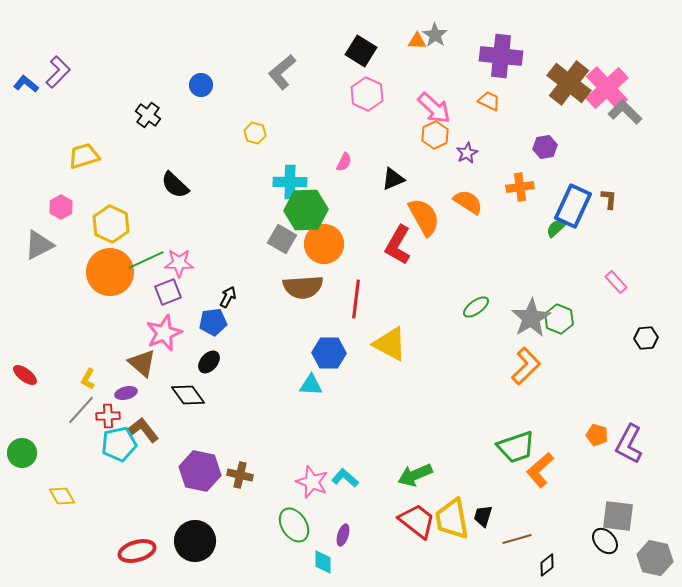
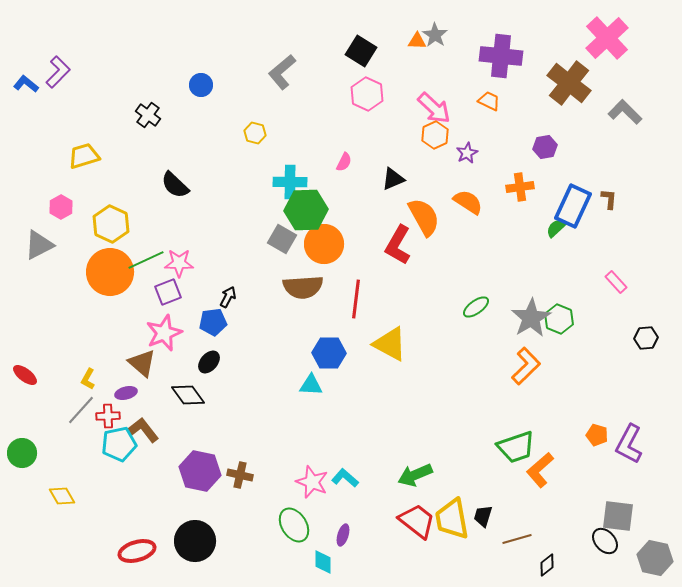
pink cross at (607, 88): moved 50 px up
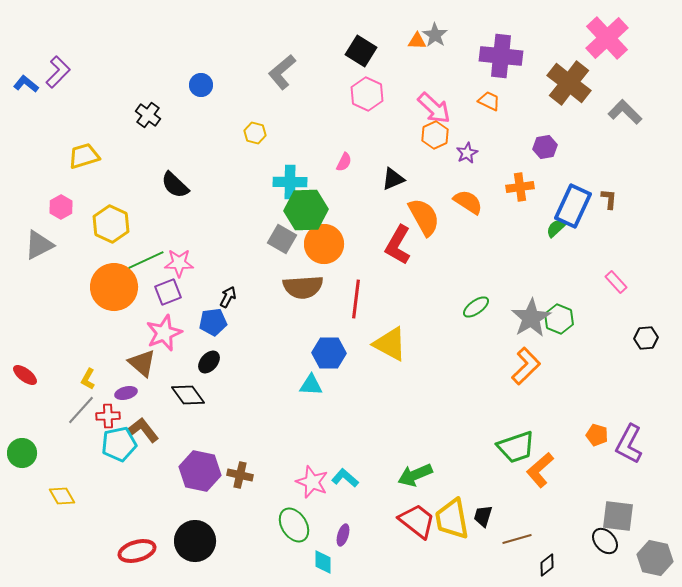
orange circle at (110, 272): moved 4 px right, 15 px down
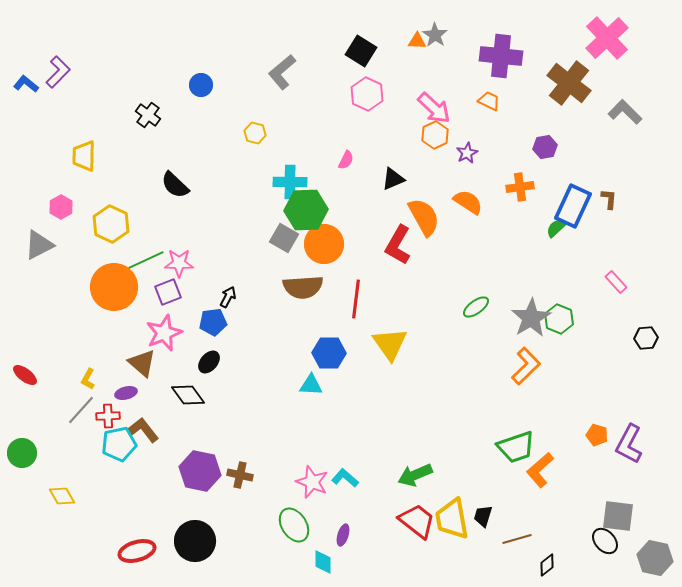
yellow trapezoid at (84, 156): rotated 72 degrees counterclockwise
pink semicircle at (344, 162): moved 2 px right, 2 px up
gray square at (282, 239): moved 2 px right, 1 px up
yellow triangle at (390, 344): rotated 27 degrees clockwise
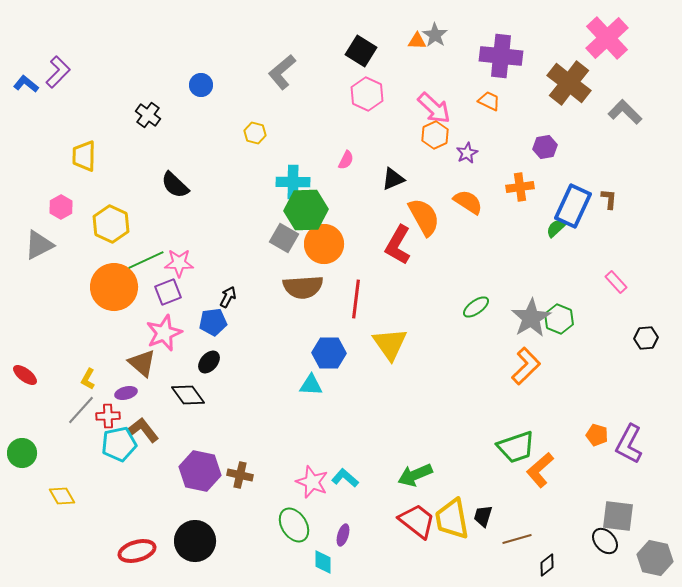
cyan cross at (290, 182): moved 3 px right
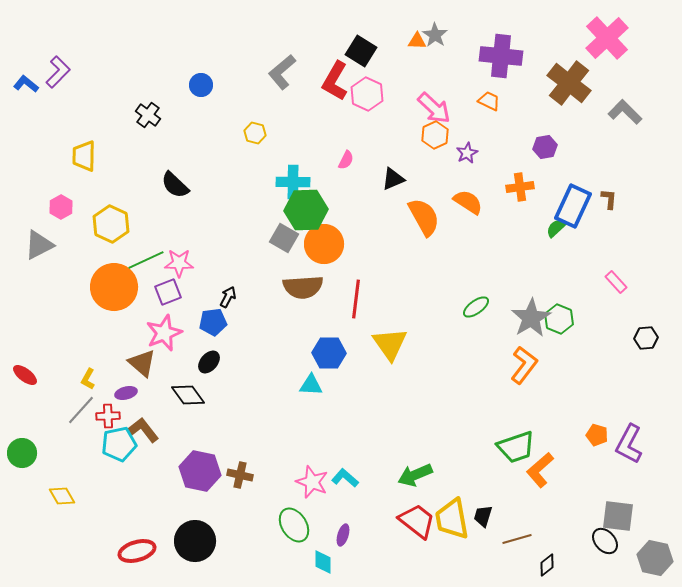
red L-shape at (398, 245): moved 63 px left, 164 px up
orange L-shape at (526, 366): moved 2 px left, 1 px up; rotated 9 degrees counterclockwise
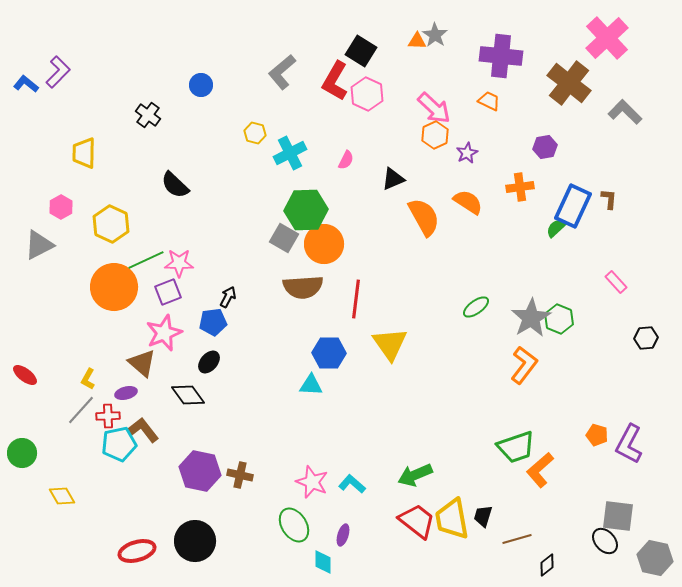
yellow trapezoid at (84, 156): moved 3 px up
cyan cross at (293, 182): moved 3 px left, 29 px up; rotated 28 degrees counterclockwise
cyan L-shape at (345, 478): moved 7 px right, 6 px down
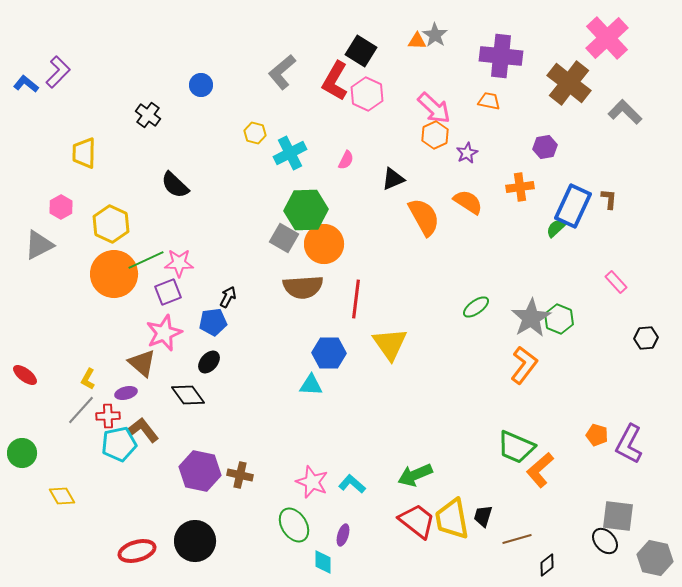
orange trapezoid at (489, 101): rotated 15 degrees counterclockwise
orange circle at (114, 287): moved 13 px up
green trapezoid at (516, 447): rotated 42 degrees clockwise
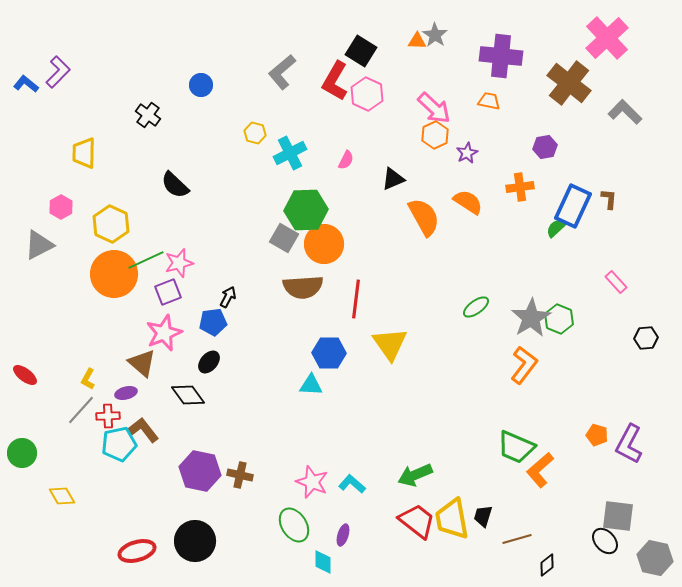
pink star at (179, 263): rotated 16 degrees counterclockwise
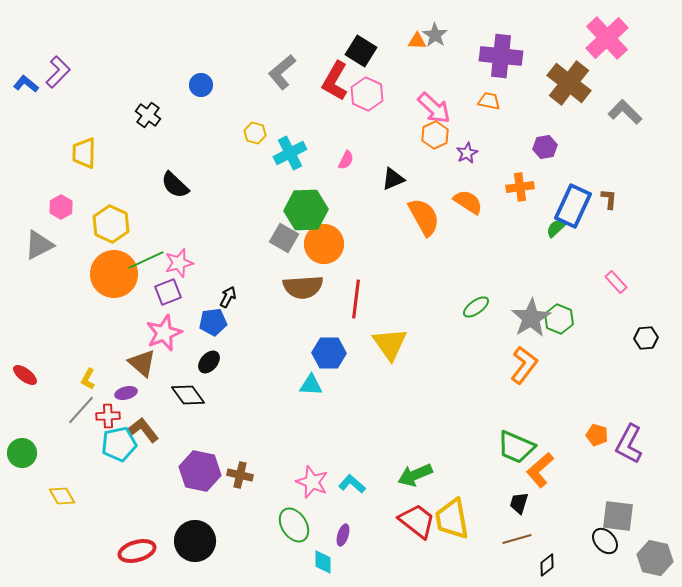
black trapezoid at (483, 516): moved 36 px right, 13 px up
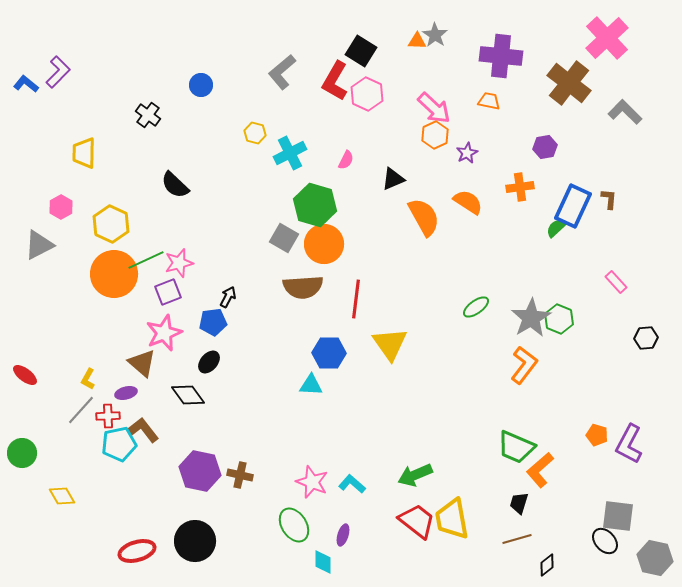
green hexagon at (306, 210): moved 9 px right, 5 px up; rotated 18 degrees clockwise
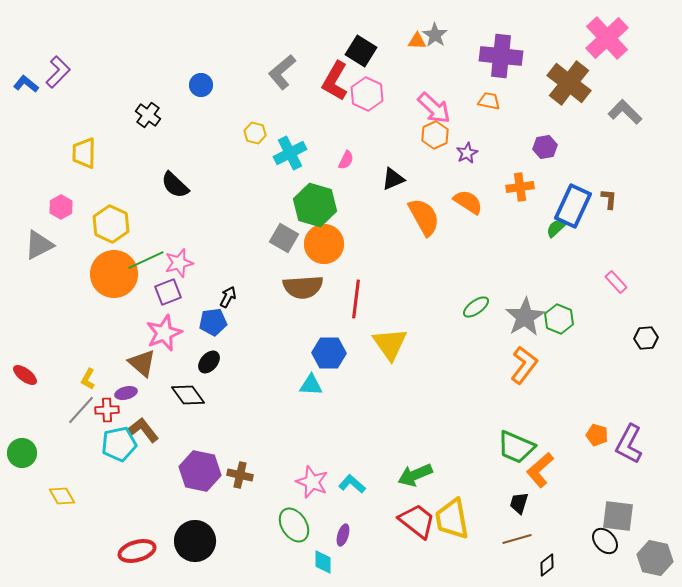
gray star at (531, 318): moved 6 px left, 1 px up
red cross at (108, 416): moved 1 px left, 6 px up
